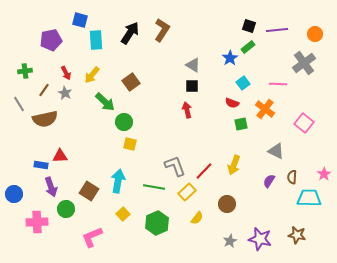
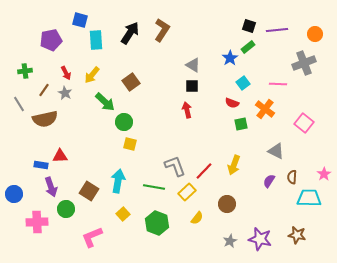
gray cross at (304, 63): rotated 15 degrees clockwise
green hexagon at (157, 223): rotated 15 degrees counterclockwise
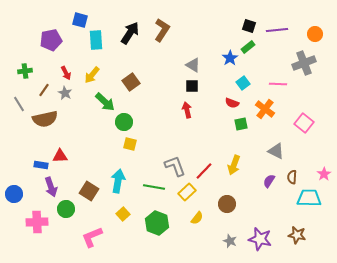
gray star at (230, 241): rotated 24 degrees counterclockwise
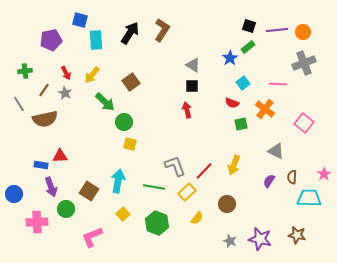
orange circle at (315, 34): moved 12 px left, 2 px up
